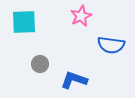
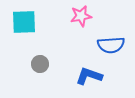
pink star: rotated 15 degrees clockwise
blue semicircle: rotated 12 degrees counterclockwise
blue L-shape: moved 15 px right, 4 px up
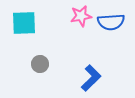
cyan square: moved 1 px down
blue semicircle: moved 23 px up
blue L-shape: moved 2 px right, 2 px down; rotated 116 degrees clockwise
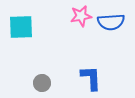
cyan square: moved 3 px left, 4 px down
gray circle: moved 2 px right, 19 px down
blue L-shape: rotated 48 degrees counterclockwise
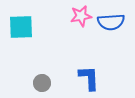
blue L-shape: moved 2 px left
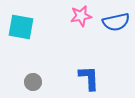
blue semicircle: moved 5 px right; rotated 8 degrees counterclockwise
cyan square: rotated 12 degrees clockwise
gray circle: moved 9 px left, 1 px up
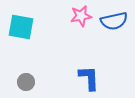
blue semicircle: moved 2 px left, 1 px up
gray circle: moved 7 px left
